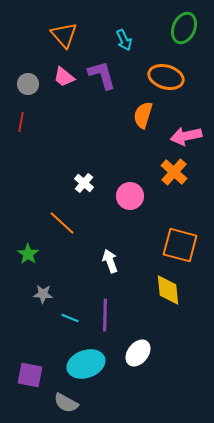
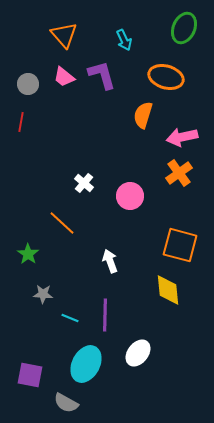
pink arrow: moved 4 px left, 1 px down
orange cross: moved 5 px right, 1 px down; rotated 12 degrees clockwise
cyan ellipse: rotated 42 degrees counterclockwise
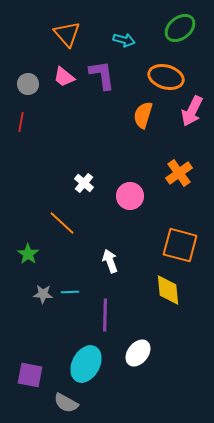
green ellipse: moved 4 px left; rotated 28 degrees clockwise
orange triangle: moved 3 px right, 1 px up
cyan arrow: rotated 50 degrees counterclockwise
purple L-shape: rotated 8 degrees clockwise
pink arrow: moved 10 px right, 26 px up; rotated 52 degrees counterclockwise
cyan line: moved 26 px up; rotated 24 degrees counterclockwise
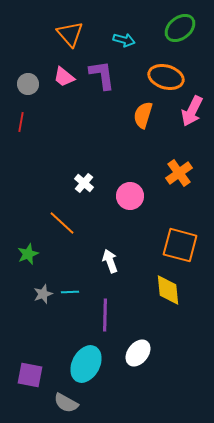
orange triangle: moved 3 px right
green star: rotated 15 degrees clockwise
gray star: rotated 24 degrees counterclockwise
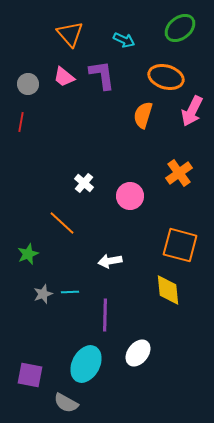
cyan arrow: rotated 10 degrees clockwise
white arrow: rotated 80 degrees counterclockwise
